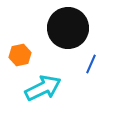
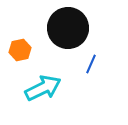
orange hexagon: moved 5 px up
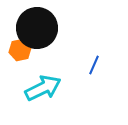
black circle: moved 31 px left
blue line: moved 3 px right, 1 px down
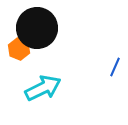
orange hexagon: moved 1 px left, 1 px up; rotated 25 degrees counterclockwise
blue line: moved 21 px right, 2 px down
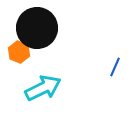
orange hexagon: moved 3 px down
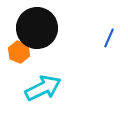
blue line: moved 6 px left, 29 px up
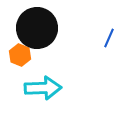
orange hexagon: moved 1 px right, 3 px down
cyan arrow: rotated 24 degrees clockwise
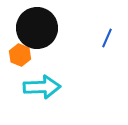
blue line: moved 2 px left
cyan arrow: moved 1 px left, 1 px up
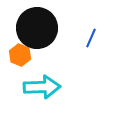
blue line: moved 16 px left
